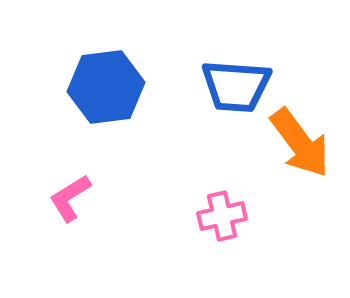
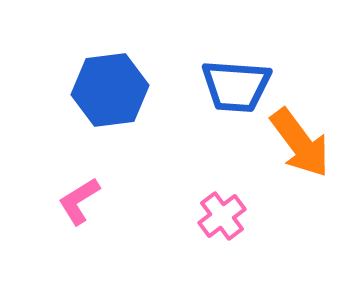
blue hexagon: moved 4 px right, 3 px down
pink L-shape: moved 9 px right, 3 px down
pink cross: rotated 24 degrees counterclockwise
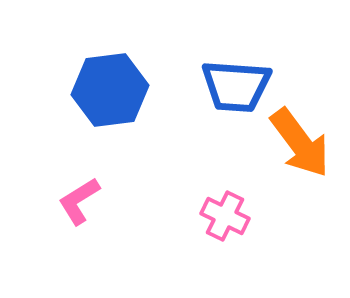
pink cross: moved 3 px right; rotated 27 degrees counterclockwise
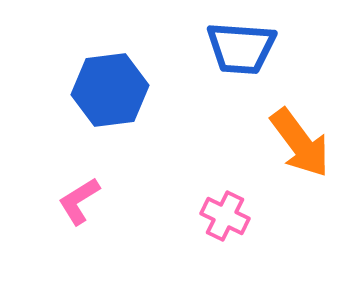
blue trapezoid: moved 5 px right, 38 px up
